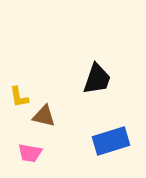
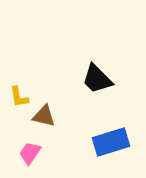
black trapezoid: rotated 116 degrees clockwise
blue rectangle: moved 1 px down
pink trapezoid: rotated 115 degrees clockwise
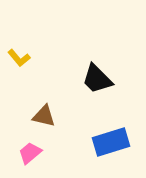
yellow L-shape: moved 39 px up; rotated 30 degrees counterclockwise
pink trapezoid: rotated 15 degrees clockwise
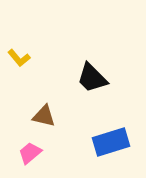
black trapezoid: moved 5 px left, 1 px up
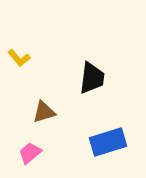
black trapezoid: rotated 128 degrees counterclockwise
brown triangle: moved 4 px up; rotated 30 degrees counterclockwise
blue rectangle: moved 3 px left
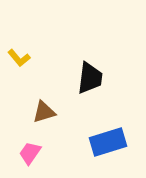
black trapezoid: moved 2 px left
pink trapezoid: rotated 15 degrees counterclockwise
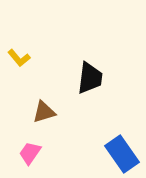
blue rectangle: moved 14 px right, 12 px down; rotated 72 degrees clockwise
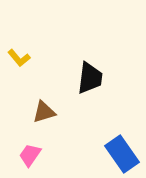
pink trapezoid: moved 2 px down
